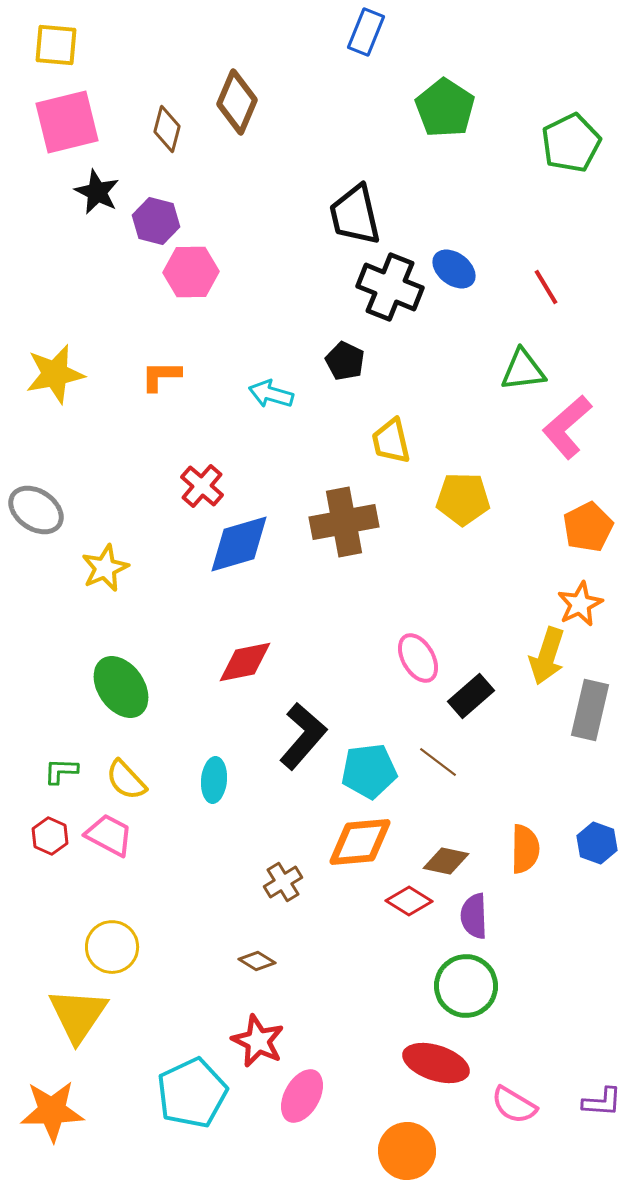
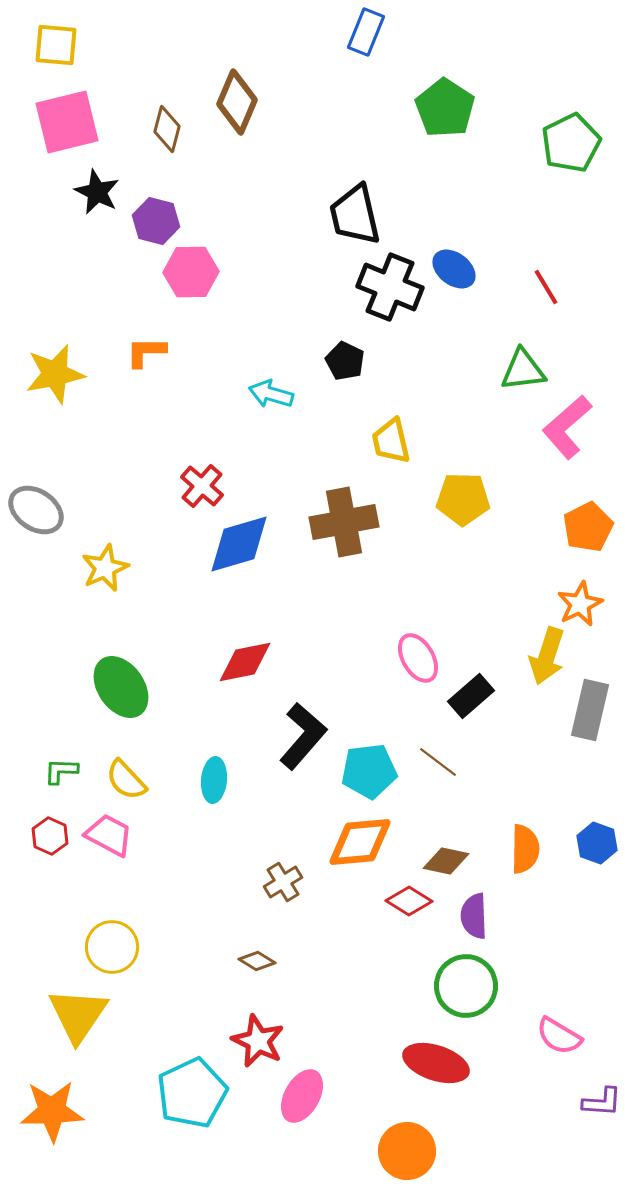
orange L-shape at (161, 376): moved 15 px left, 24 px up
pink semicircle at (514, 1105): moved 45 px right, 69 px up
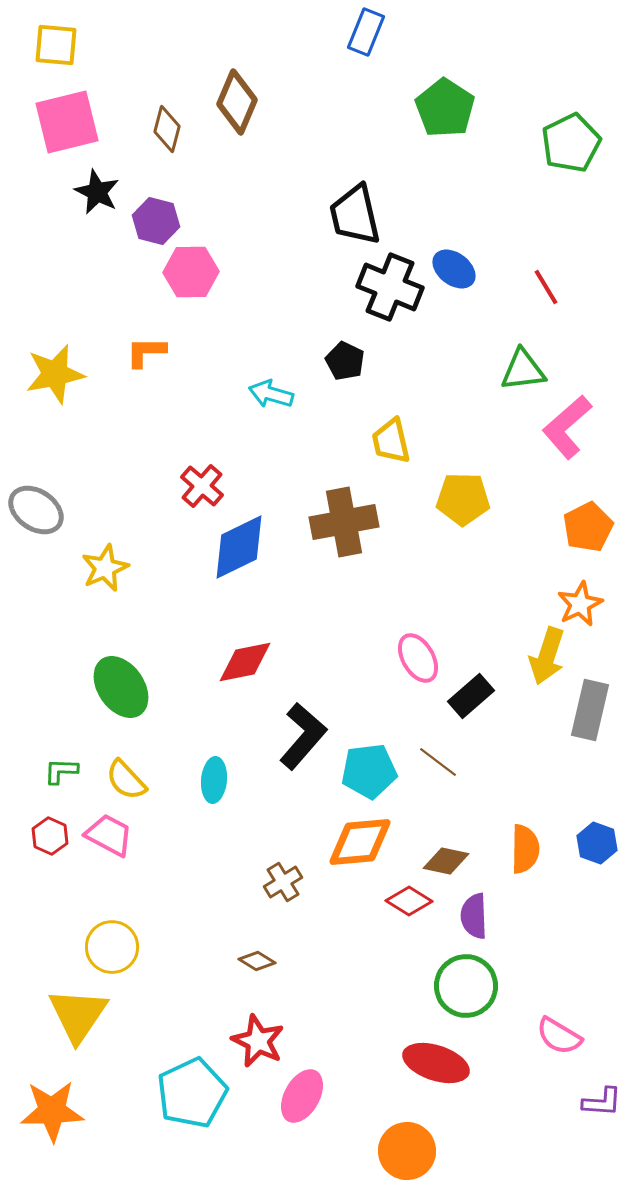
blue diamond at (239, 544): moved 3 px down; rotated 10 degrees counterclockwise
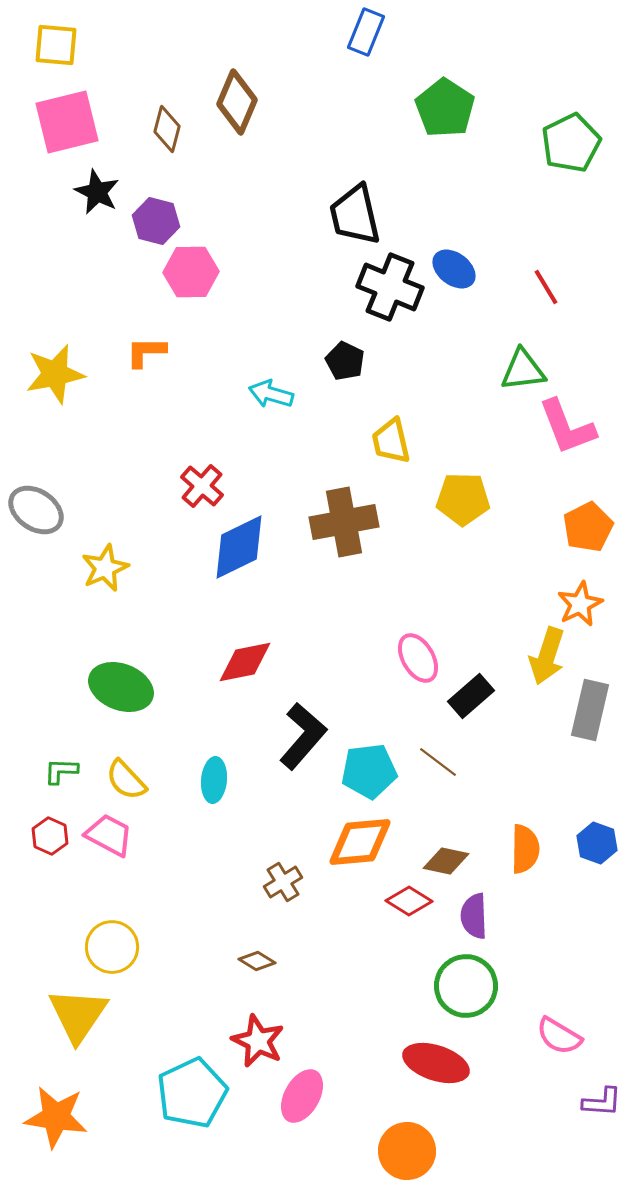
pink L-shape at (567, 427): rotated 70 degrees counterclockwise
green ellipse at (121, 687): rotated 34 degrees counterclockwise
orange star at (52, 1111): moved 4 px right, 6 px down; rotated 10 degrees clockwise
